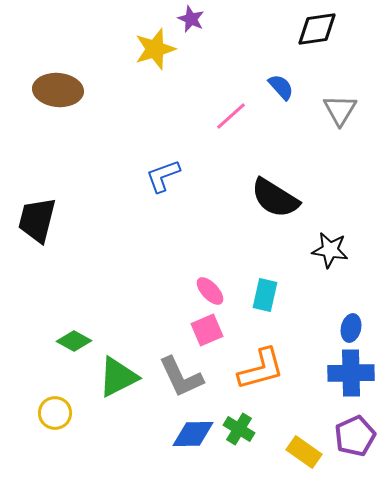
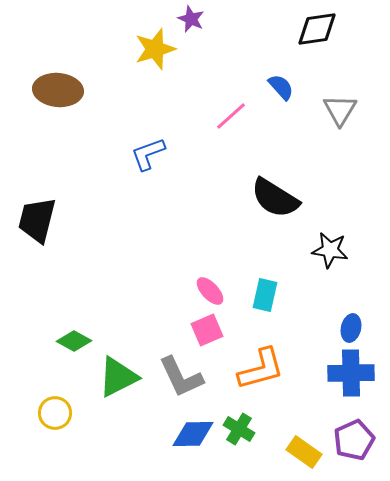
blue L-shape: moved 15 px left, 22 px up
purple pentagon: moved 1 px left, 4 px down
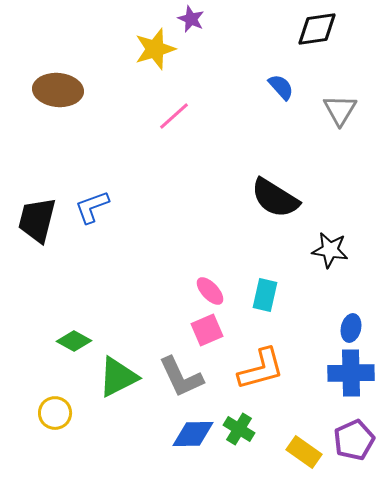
pink line: moved 57 px left
blue L-shape: moved 56 px left, 53 px down
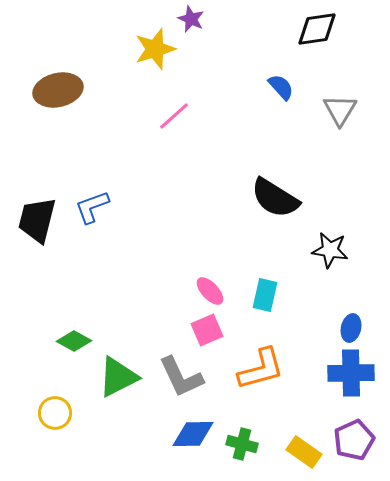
brown ellipse: rotated 18 degrees counterclockwise
green cross: moved 3 px right, 15 px down; rotated 16 degrees counterclockwise
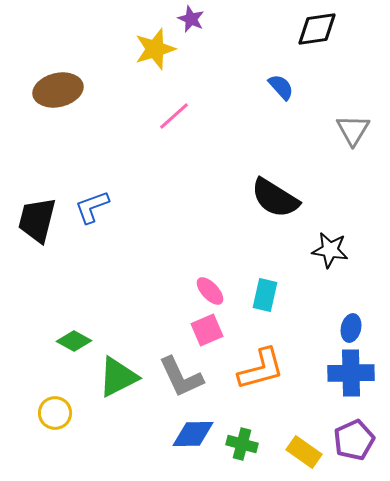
gray triangle: moved 13 px right, 20 px down
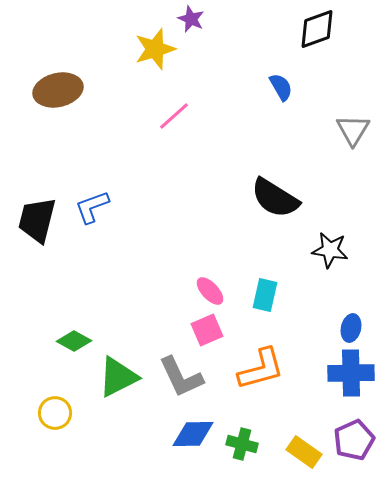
black diamond: rotated 12 degrees counterclockwise
blue semicircle: rotated 12 degrees clockwise
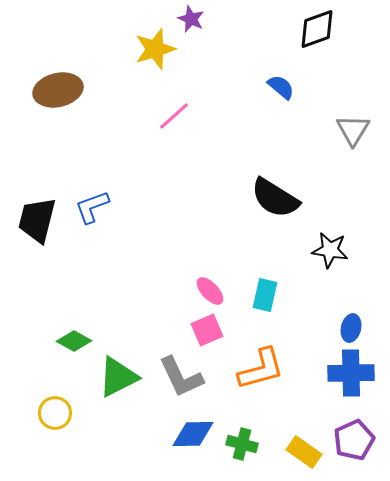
blue semicircle: rotated 20 degrees counterclockwise
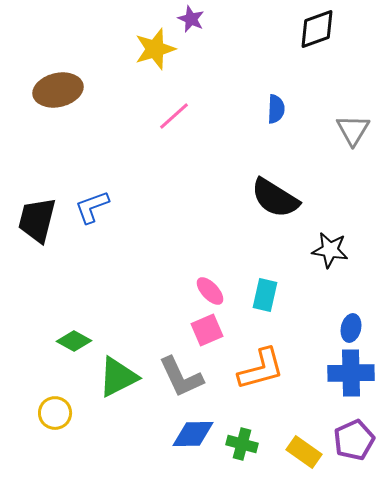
blue semicircle: moved 5 px left, 22 px down; rotated 52 degrees clockwise
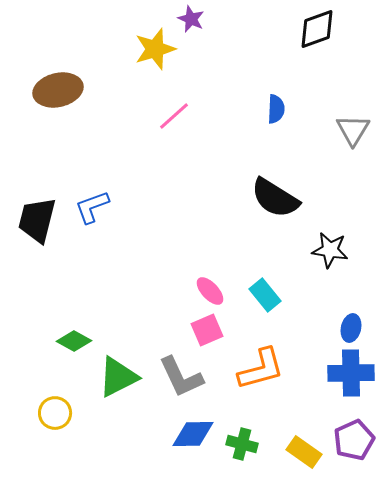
cyan rectangle: rotated 52 degrees counterclockwise
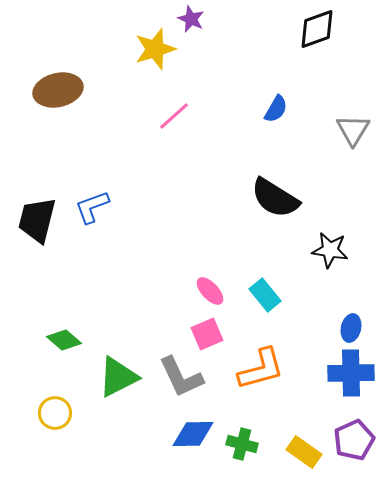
blue semicircle: rotated 28 degrees clockwise
pink square: moved 4 px down
green diamond: moved 10 px left, 1 px up; rotated 12 degrees clockwise
